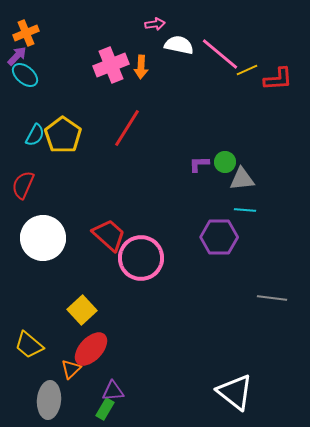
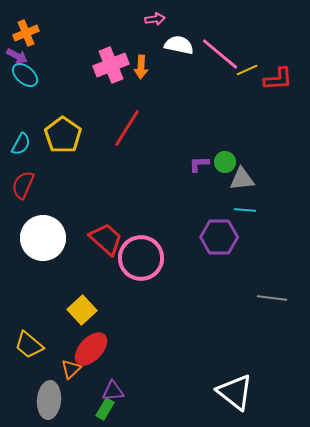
pink arrow: moved 5 px up
purple arrow: rotated 75 degrees clockwise
cyan semicircle: moved 14 px left, 9 px down
red trapezoid: moved 3 px left, 4 px down
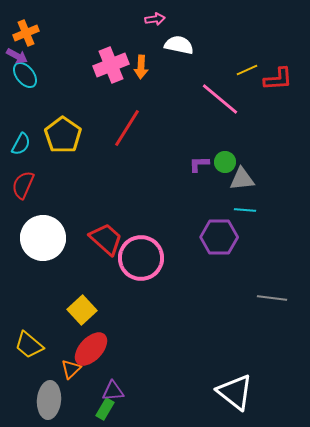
pink line: moved 45 px down
cyan ellipse: rotated 12 degrees clockwise
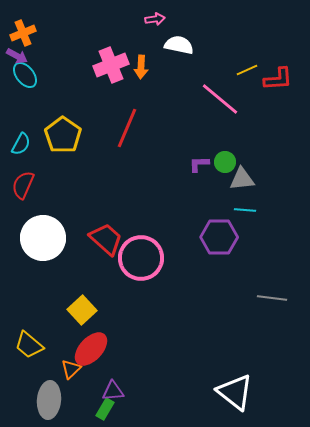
orange cross: moved 3 px left
red line: rotated 9 degrees counterclockwise
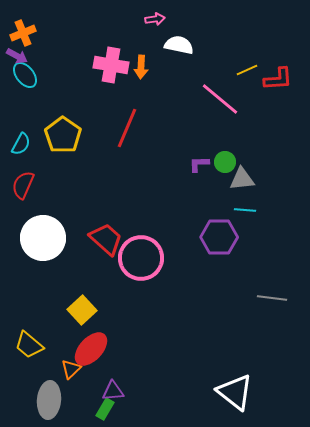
pink cross: rotated 32 degrees clockwise
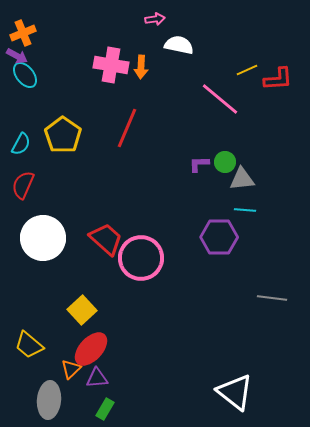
purple triangle: moved 16 px left, 13 px up
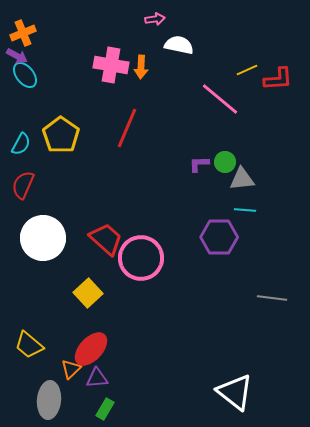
yellow pentagon: moved 2 px left
yellow square: moved 6 px right, 17 px up
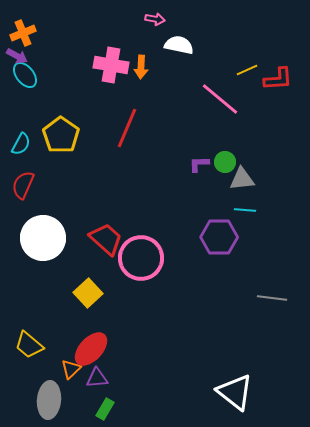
pink arrow: rotated 18 degrees clockwise
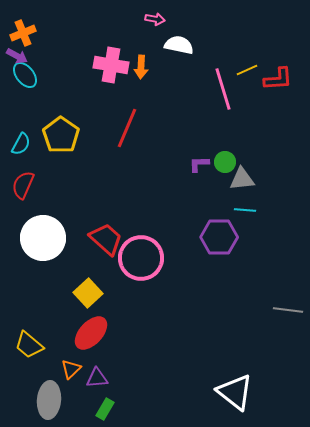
pink line: moved 3 px right, 10 px up; rotated 33 degrees clockwise
gray line: moved 16 px right, 12 px down
red ellipse: moved 16 px up
